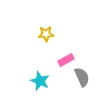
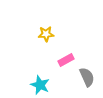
gray semicircle: moved 5 px right
cyan star: moved 4 px down
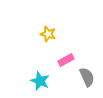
yellow star: moved 2 px right; rotated 21 degrees clockwise
cyan star: moved 4 px up
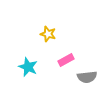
gray semicircle: rotated 108 degrees clockwise
cyan star: moved 12 px left, 14 px up
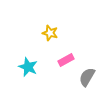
yellow star: moved 2 px right, 1 px up
gray semicircle: rotated 126 degrees clockwise
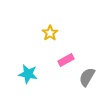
yellow star: rotated 21 degrees clockwise
cyan star: moved 7 px down; rotated 12 degrees counterclockwise
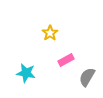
cyan star: moved 2 px left, 1 px up
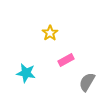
gray semicircle: moved 5 px down
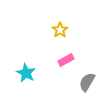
yellow star: moved 10 px right, 3 px up
cyan star: rotated 18 degrees clockwise
